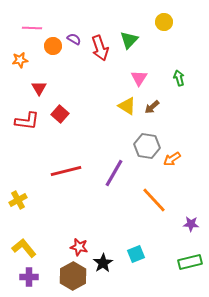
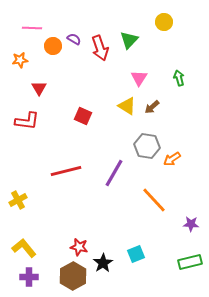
red square: moved 23 px right, 2 px down; rotated 18 degrees counterclockwise
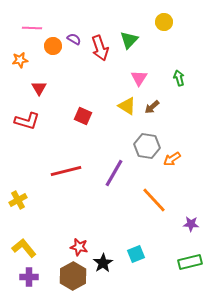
red L-shape: rotated 10 degrees clockwise
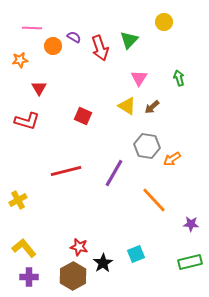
purple semicircle: moved 2 px up
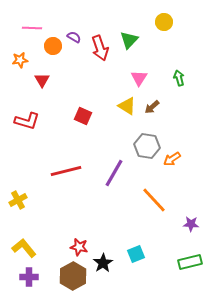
red triangle: moved 3 px right, 8 px up
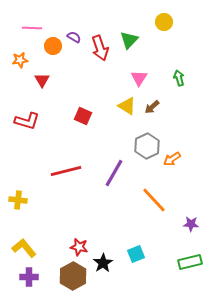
gray hexagon: rotated 25 degrees clockwise
yellow cross: rotated 36 degrees clockwise
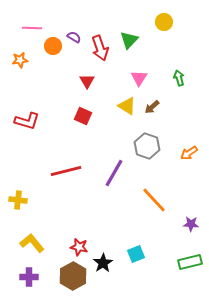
red triangle: moved 45 px right, 1 px down
gray hexagon: rotated 15 degrees counterclockwise
orange arrow: moved 17 px right, 6 px up
yellow L-shape: moved 8 px right, 5 px up
